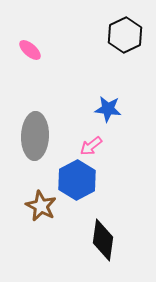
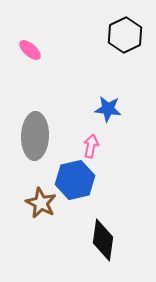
pink arrow: rotated 140 degrees clockwise
blue hexagon: moved 2 px left; rotated 15 degrees clockwise
brown star: moved 3 px up
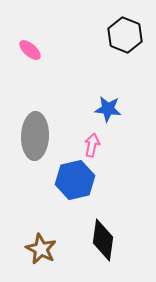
black hexagon: rotated 12 degrees counterclockwise
pink arrow: moved 1 px right, 1 px up
brown star: moved 46 px down
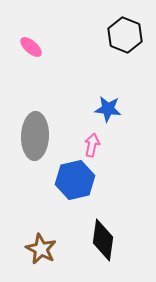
pink ellipse: moved 1 px right, 3 px up
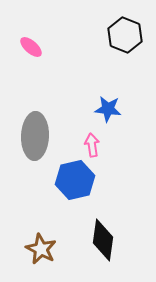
pink arrow: rotated 20 degrees counterclockwise
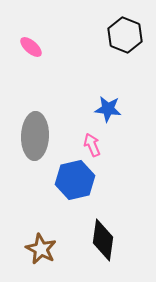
pink arrow: rotated 15 degrees counterclockwise
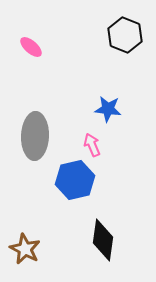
brown star: moved 16 px left
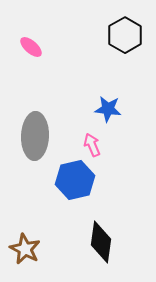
black hexagon: rotated 8 degrees clockwise
black diamond: moved 2 px left, 2 px down
